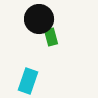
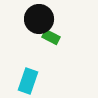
green rectangle: rotated 48 degrees counterclockwise
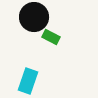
black circle: moved 5 px left, 2 px up
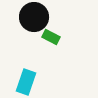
cyan rectangle: moved 2 px left, 1 px down
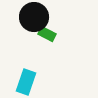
green rectangle: moved 4 px left, 3 px up
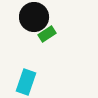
green rectangle: rotated 60 degrees counterclockwise
